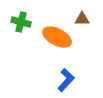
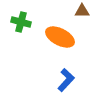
brown triangle: moved 8 px up
orange ellipse: moved 3 px right
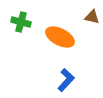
brown triangle: moved 10 px right, 6 px down; rotated 14 degrees clockwise
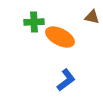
green cross: moved 13 px right; rotated 18 degrees counterclockwise
blue L-shape: rotated 10 degrees clockwise
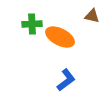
brown triangle: moved 1 px up
green cross: moved 2 px left, 2 px down
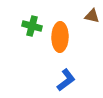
green cross: moved 2 px down; rotated 18 degrees clockwise
orange ellipse: rotated 64 degrees clockwise
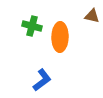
blue L-shape: moved 24 px left
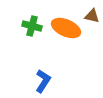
orange ellipse: moved 6 px right, 9 px up; rotated 68 degrees counterclockwise
blue L-shape: moved 1 px right, 1 px down; rotated 20 degrees counterclockwise
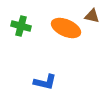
green cross: moved 11 px left
blue L-shape: moved 2 px right, 1 px down; rotated 70 degrees clockwise
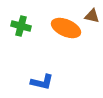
blue L-shape: moved 3 px left
